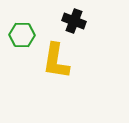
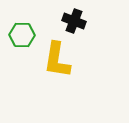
yellow L-shape: moved 1 px right, 1 px up
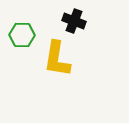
yellow L-shape: moved 1 px up
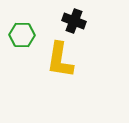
yellow L-shape: moved 3 px right, 1 px down
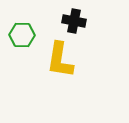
black cross: rotated 10 degrees counterclockwise
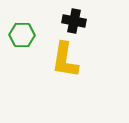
yellow L-shape: moved 5 px right
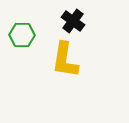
black cross: moved 1 px left; rotated 25 degrees clockwise
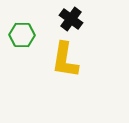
black cross: moved 2 px left, 2 px up
